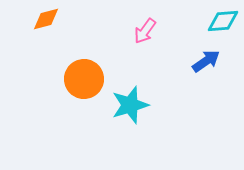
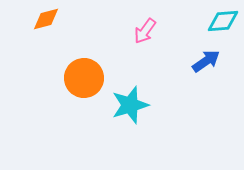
orange circle: moved 1 px up
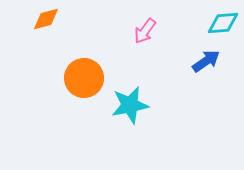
cyan diamond: moved 2 px down
cyan star: rotated 6 degrees clockwise
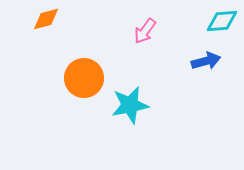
cyan diamond: moved 1 px left, 2 px up
blue arrow: rotated 20 degrees clockwise
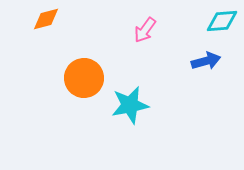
pink arrow: moved 1 px up
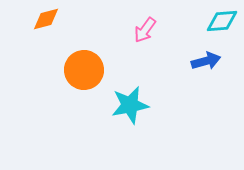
orange circle: moved 8 px up
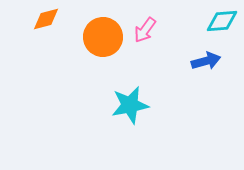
orange circle: moved 19 px right, 33 px up
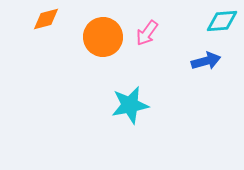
pink arrow: moved 2 px right, 3 px down
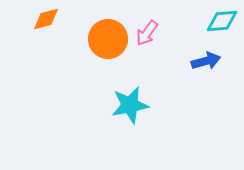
orange circle: moved 5 px right, 2 px down
